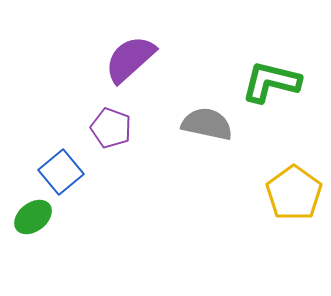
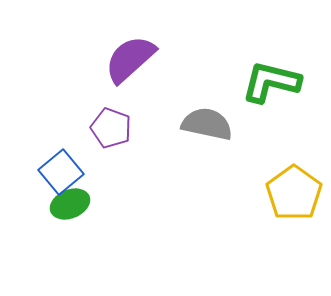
green ellipse: moved 37 px right, 13 px up; rotated 15 degrees clockwise
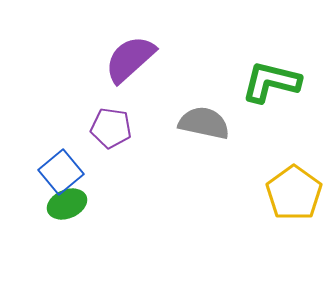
gray semicircle: moved 3 px left, 1 px up
purple pentagon: rotated 12 degrees counterclockwise
green ellipse: moved 3 px left
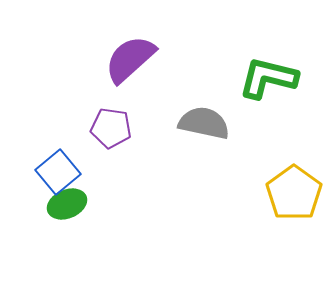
green L-shape: moved 3 px left, 4 px up
blue square: moved 3 px left
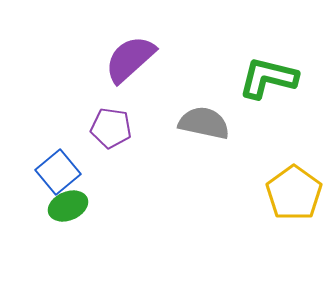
green ellipse: moved 1 px right, 2 px down
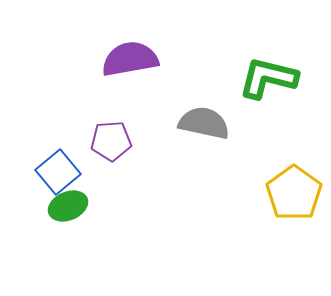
purple semicircle: rotated 32 degrees clockwise
purple pentagon: moved 13 px down; rotated 12 degrees counterclockwise
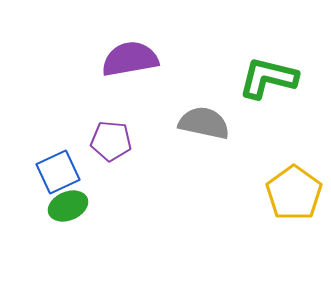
purple pentagon: rotated 9 degrees clockwise
blue square: rotated 15 degrees clockwise
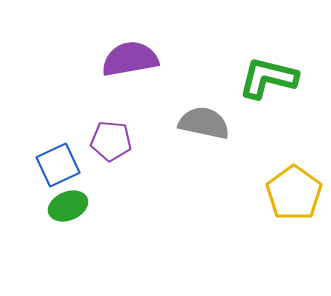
blue square: moved 7 px up
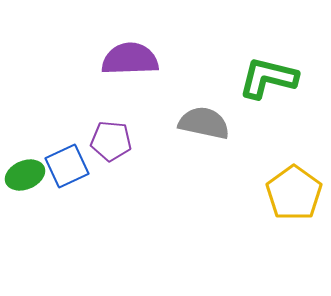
purple semicircle: rotated 8 degrees clockwise
blue square: moved 9 px right, 1 px down
green ellipse: moved 43 px left, 31 px up
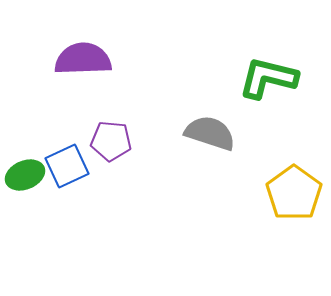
purple semicircle: moved 47 px left
gray semicircle: moved 6 px right, 10 px down; rotated 6 degrees clockwise
